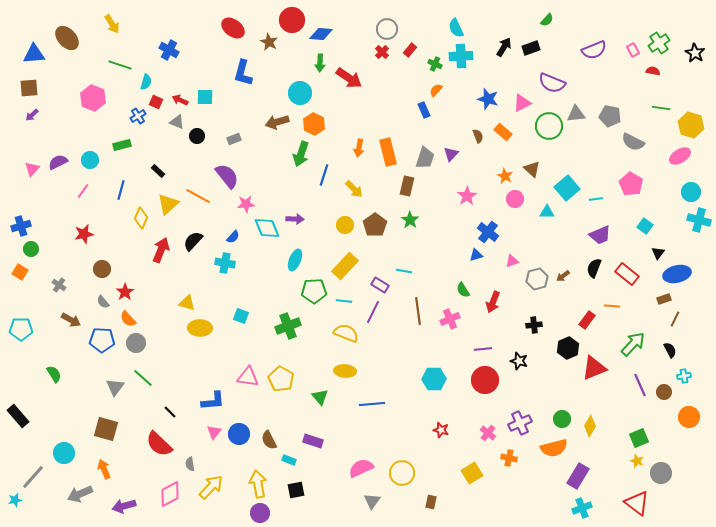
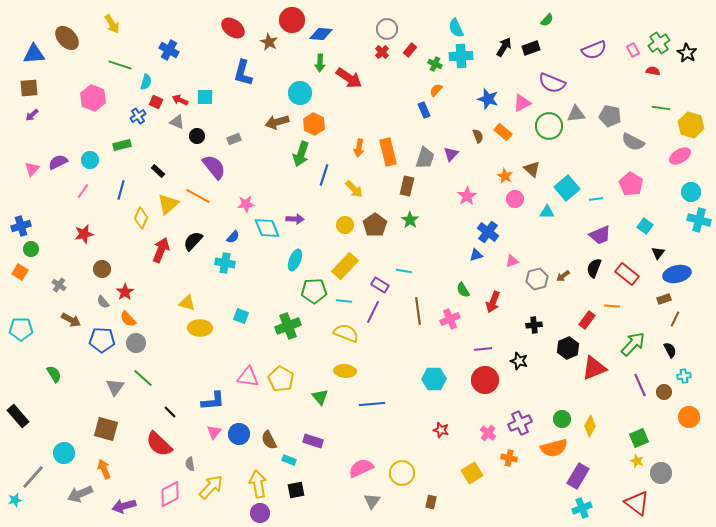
black star at (695, 53): moved 8 px left
purple semicircle at (227, 176): moved 13 px left, 9 px up
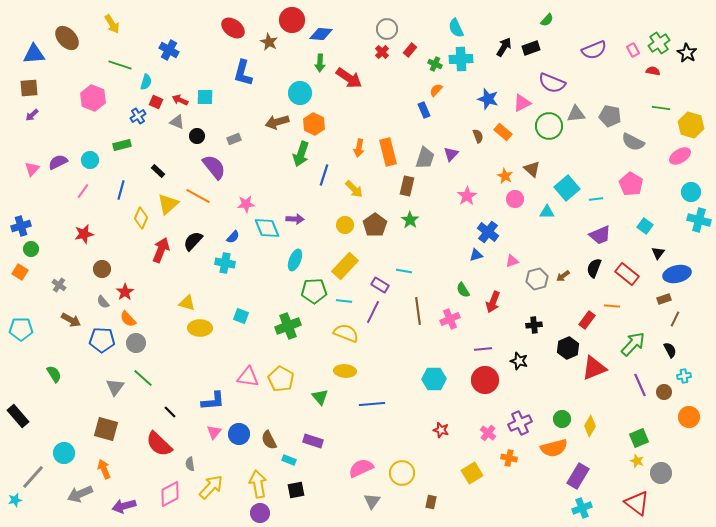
cyan cross at (461, 56): moved 3 px down
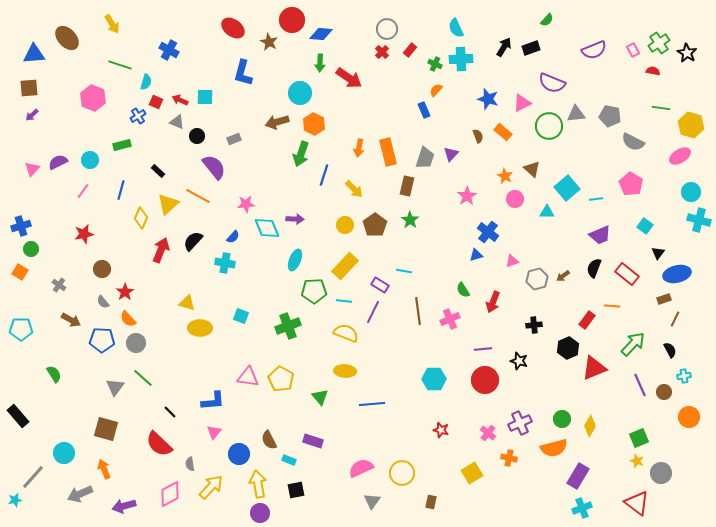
blue circle at (239, 434): moved 20 px down
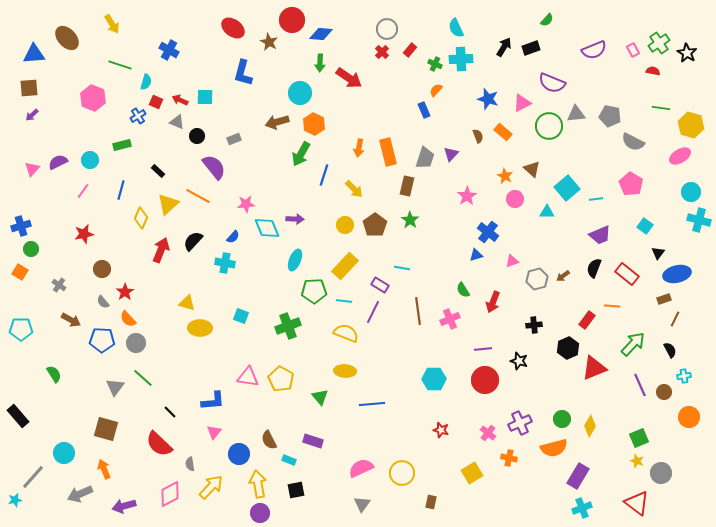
green arrow at (301, 154): rotated 10 degrees clockwise
cyan line at (404, 271): moved 2 px left, 3 px up
gray triangle at (372, 501): moved 10 px left, 3 px down
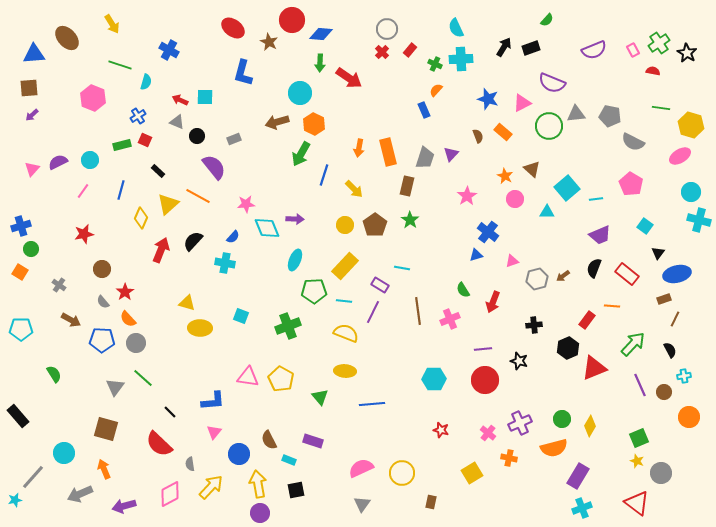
red square at (156, 102): moved 11 px left, 38 px down
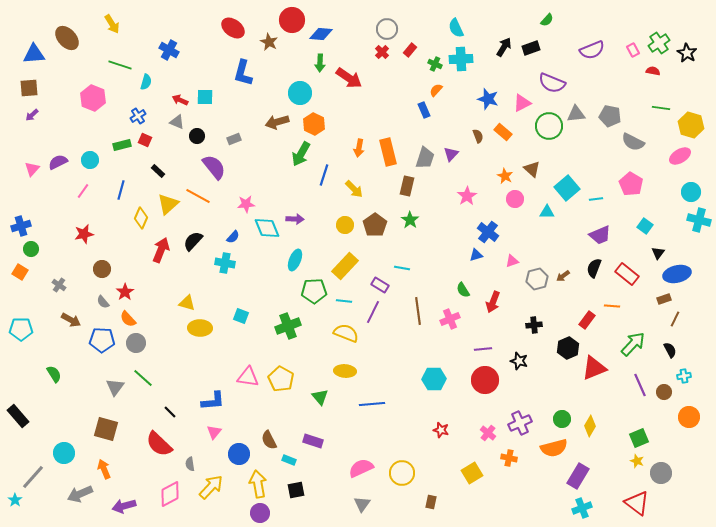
purple semicircle at (594, 50): moved 2 px left
cyan star at (15, 500): rotated 24 degrees counterclockwise
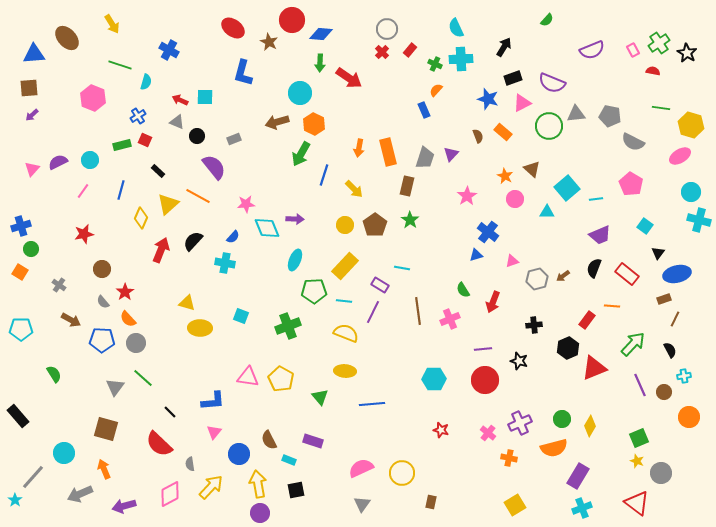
black rectangle at (531, 48): moved 18 px left, 30 px down
yellow square at (472, 473): moved 43 px right, 32 px down
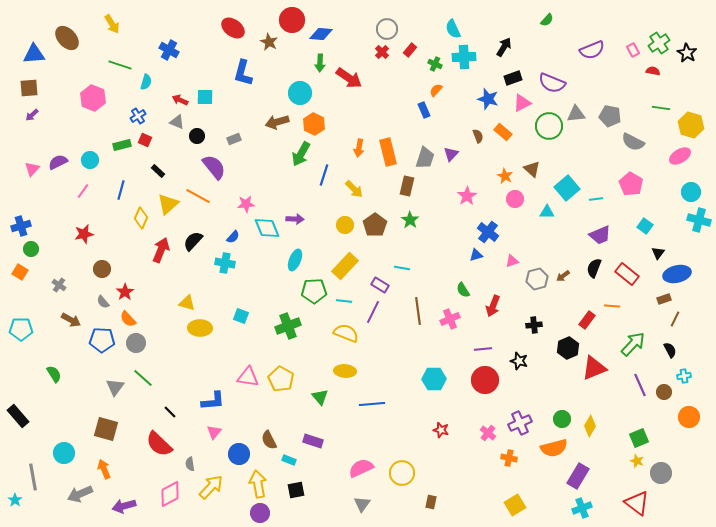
cyan semicircle at (456, 28): moved 3 px left, 1 px down
cyan cross at (461, 59): moved 3 px right, 2 px up
red arrow at (493, 302): moved 4 px down
gray line at (33, 477): rotated 52 degrees counterclockwise
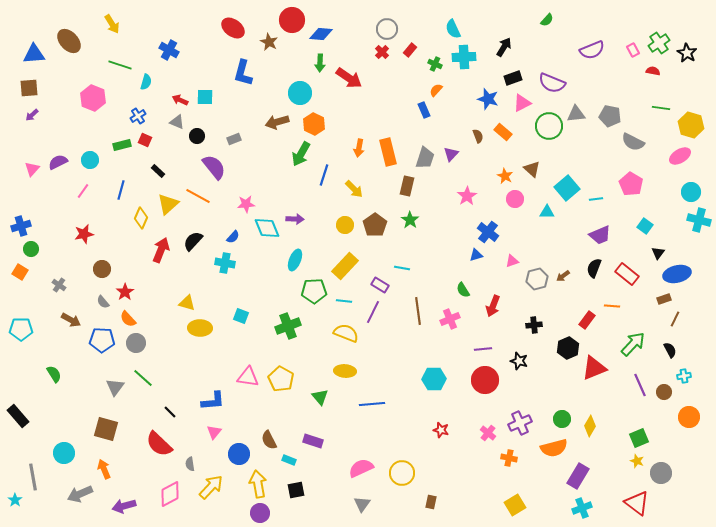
brown ellipse at (67, 38): moved 2 px right, 3 px down
